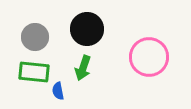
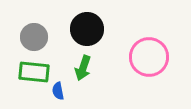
gray circle: moved 1 px left
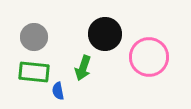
black circle: moved 18 px right, 5 px down
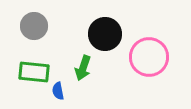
gray circle: moved 11 px up
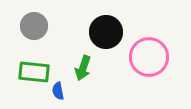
black circle: moved 1 px right, 2 px up
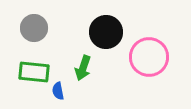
gray circle: moved 2 px down
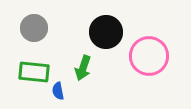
pink circle: moved 1 px up
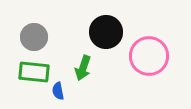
gray circle: moved 9 px down
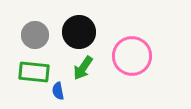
black circle: moved 27 px left
gray circle: moved 1 px right, 2 px up
pink circle: moved 17 px left
green arrow: rotated 15 degrees clockwise
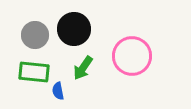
black circle: moved 5 px left, 3 px up
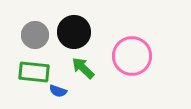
black circle: moved 3 px down
green arrow: rotated 100 degrees clockwise
blue semicircle: rotated 60 degrees counterclockwise
